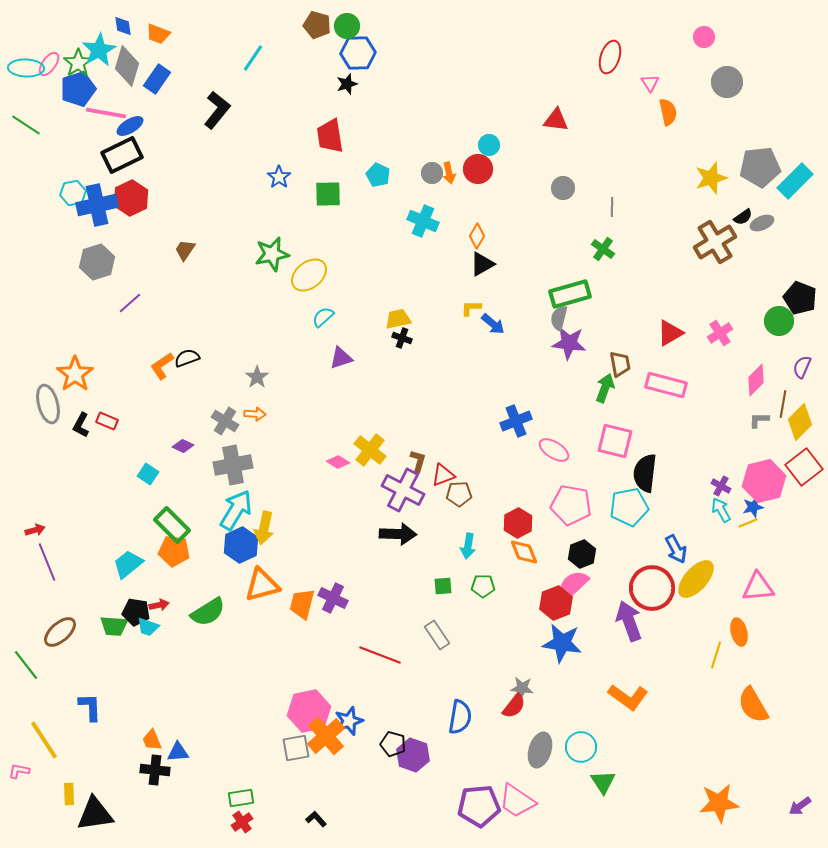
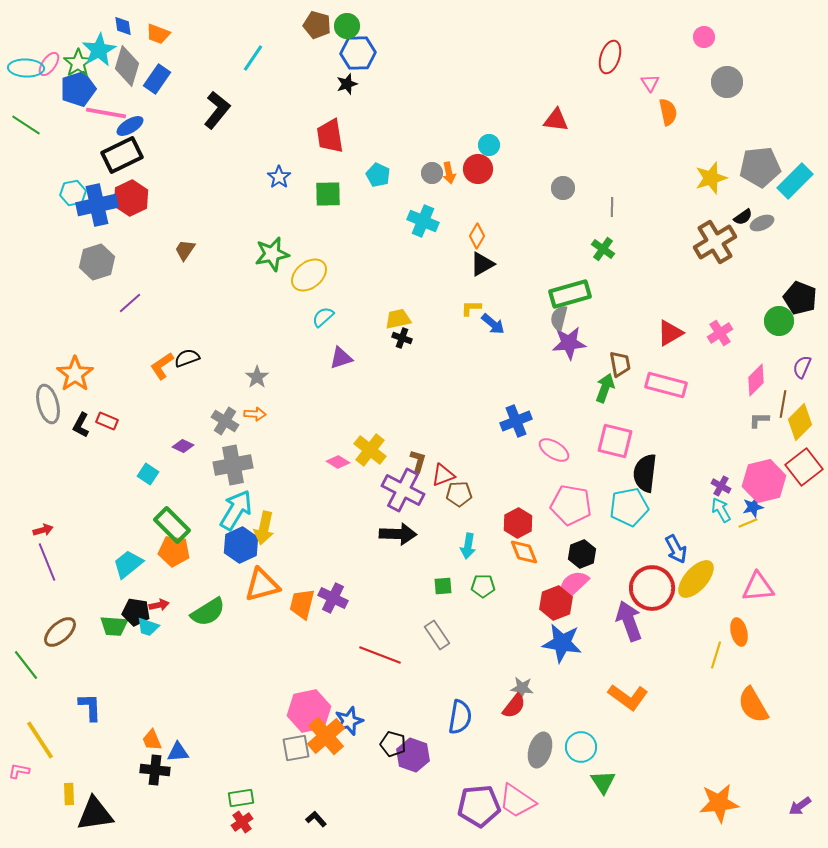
purple star at (569, 343): rotated 12 degrees counterclockwise
red arrow at (35, 530): moved 8 px right
yellow line at (44, 740): moved 4 px left
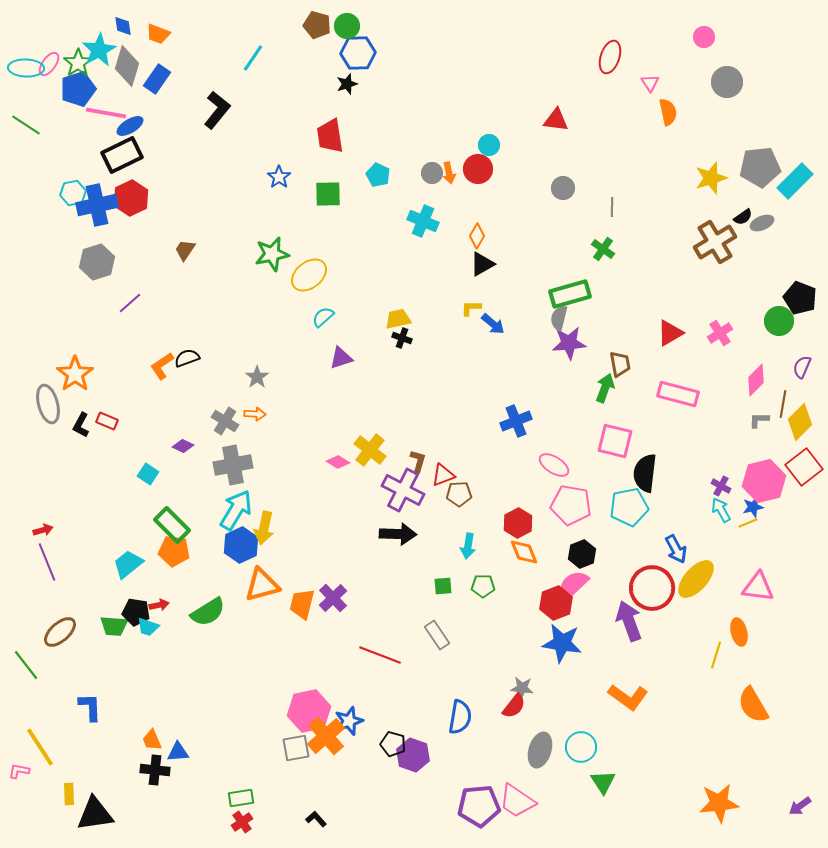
pink rectangle at (666, 385): moved 12 px right, 9 px down
pink ellipse at (554, 450): moved 15 px down
pink triangle at (758, 587): rotated 12 degrees clockwise
purple cross at (333, 598): rotated 20 degrees clockwise
yellow line at (40, 740): moved 7 px down
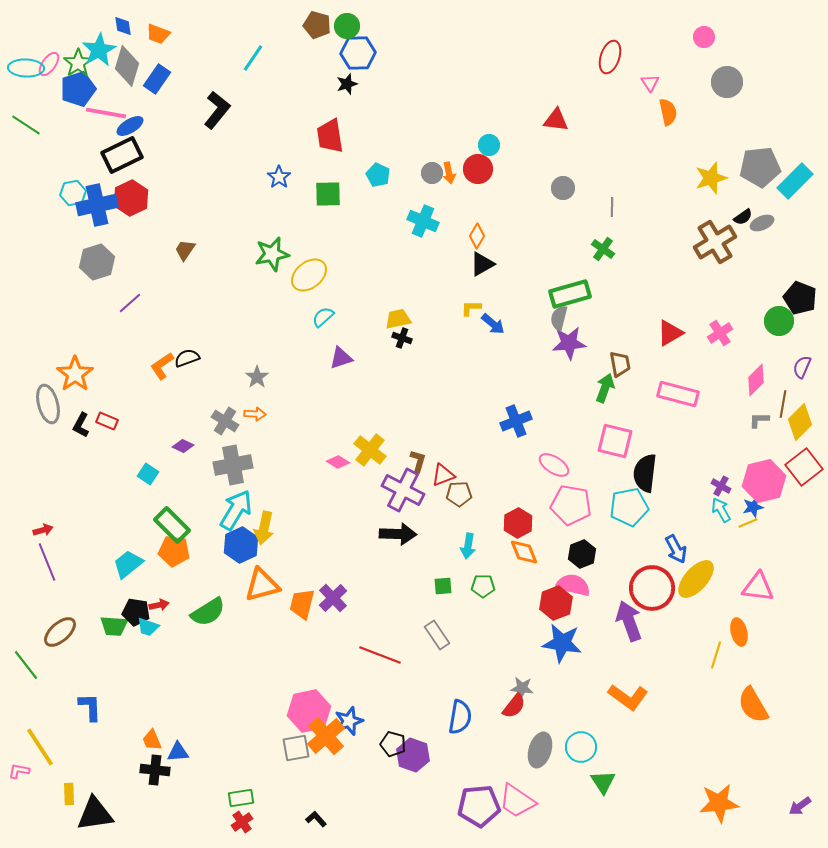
pink semicircle at (573, 585): rotated 56 degrees clockwise
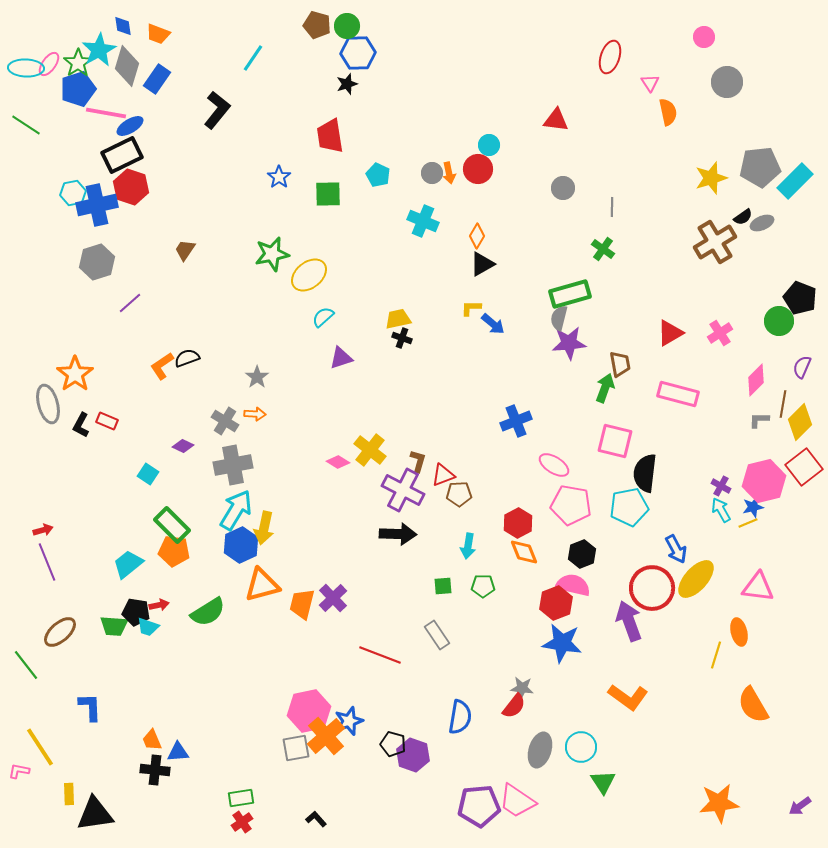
red hexagon at (131, 198): moved 11 px up; rotated 16 degrees counterclockwise
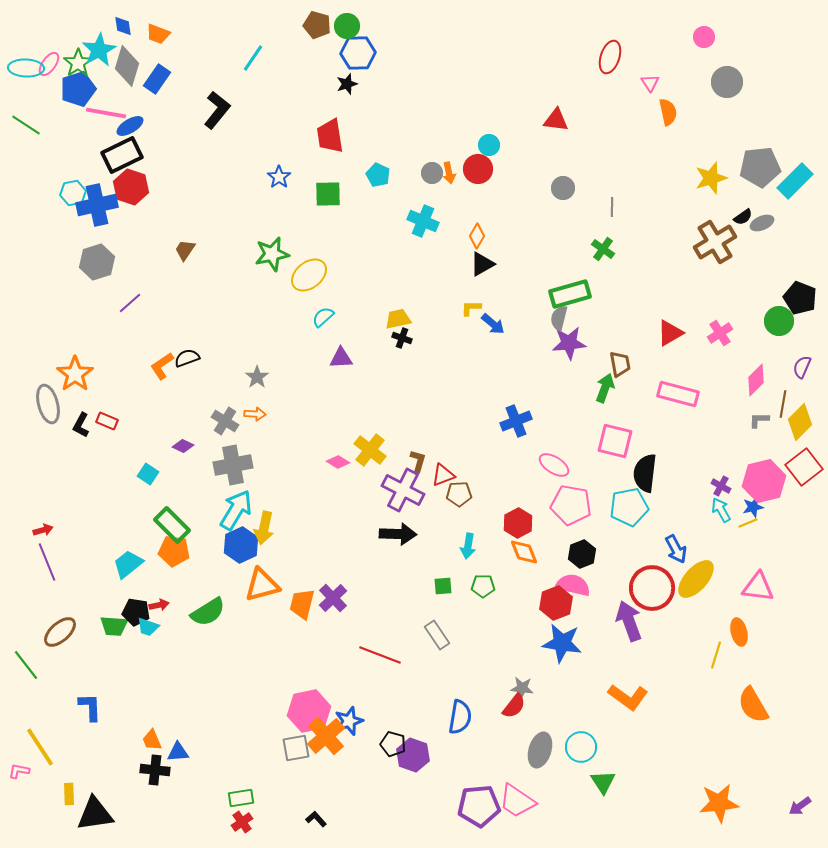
purple triangle at (341, 358): rotated 15 degrees clockwise
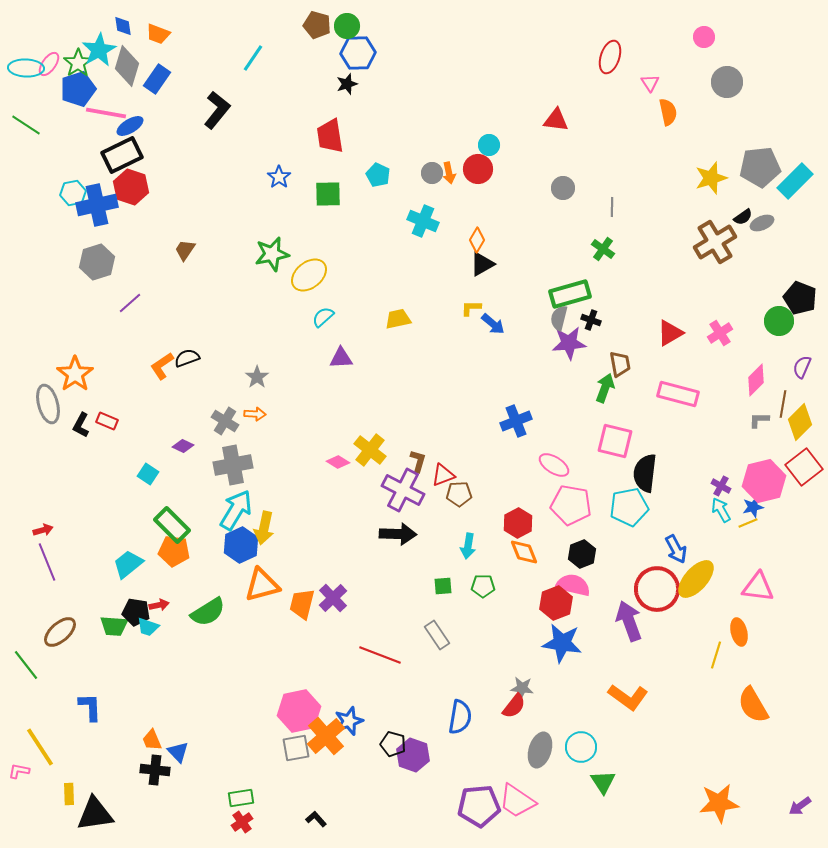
orange diamond at (477, 236): moved 4 px down
black cross at (402, 338): moved 189 px right, 18 px up
red circle at (652, 588): moved 5 px right, 1 px down
pink hexagon at (309, 711): moved 10 px left
blue triangle at (178, 752): rotated 50 degrees clockwise
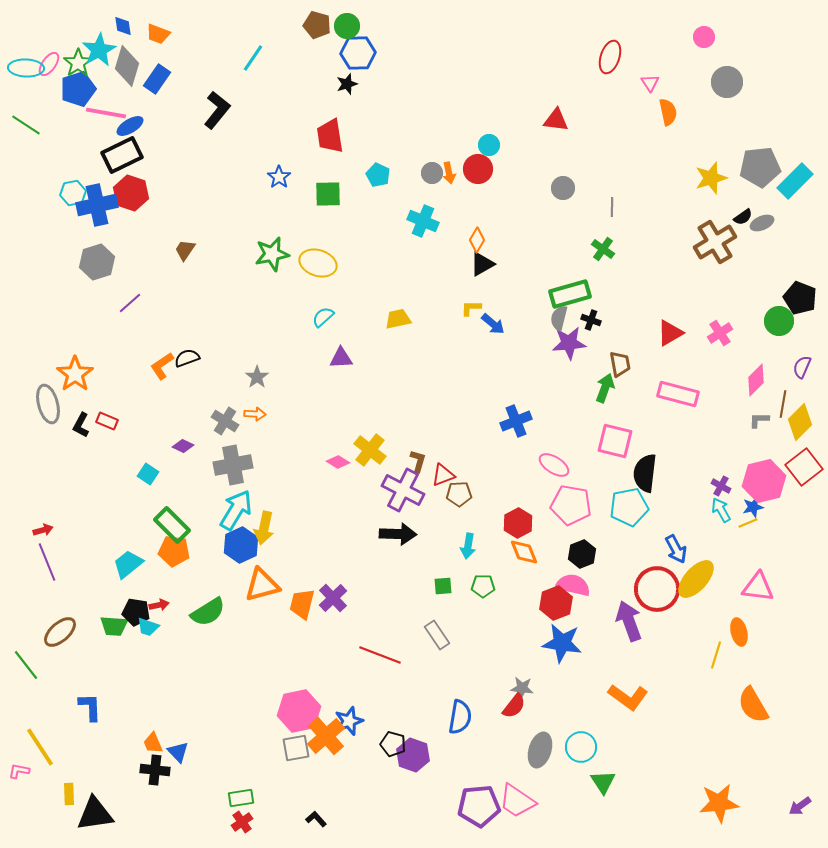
red hexagon at (131, 187): moved 6 px down
yellow ellipse at (309, 275): moved 9 px right, 12 px up; rotated 57 degrees clockwise
orange trapezoid at (152, 740): moved 1 px right, 3 px down
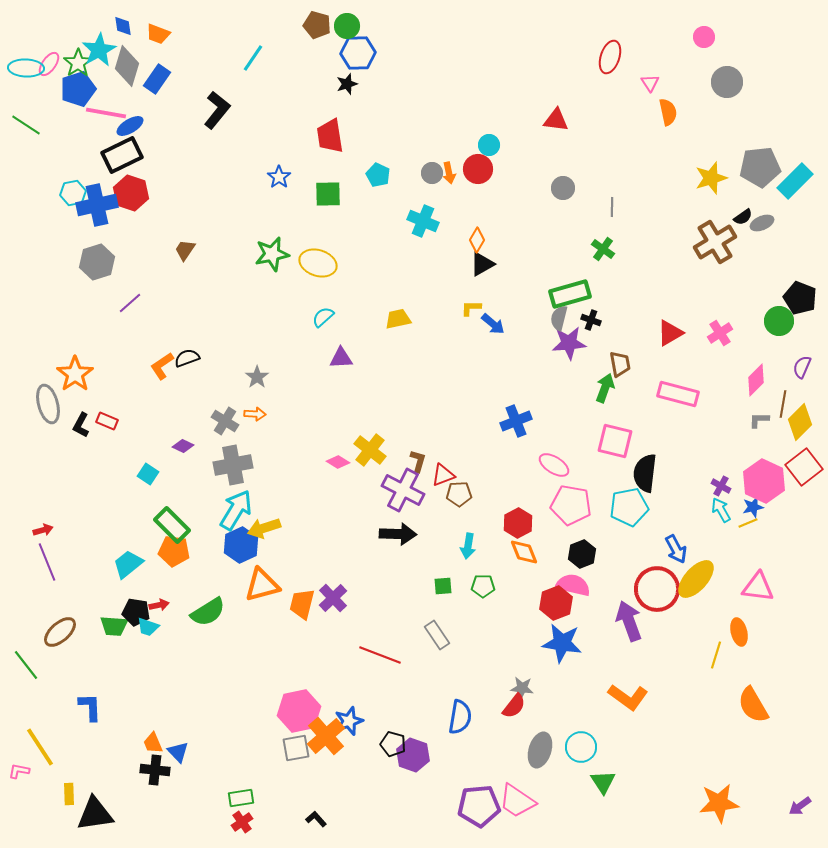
pink hexagon at (764, 481): rotated 21 degrees counterclockwise
yellow arrow at (264, 528): rotated 60 degrees clockwise
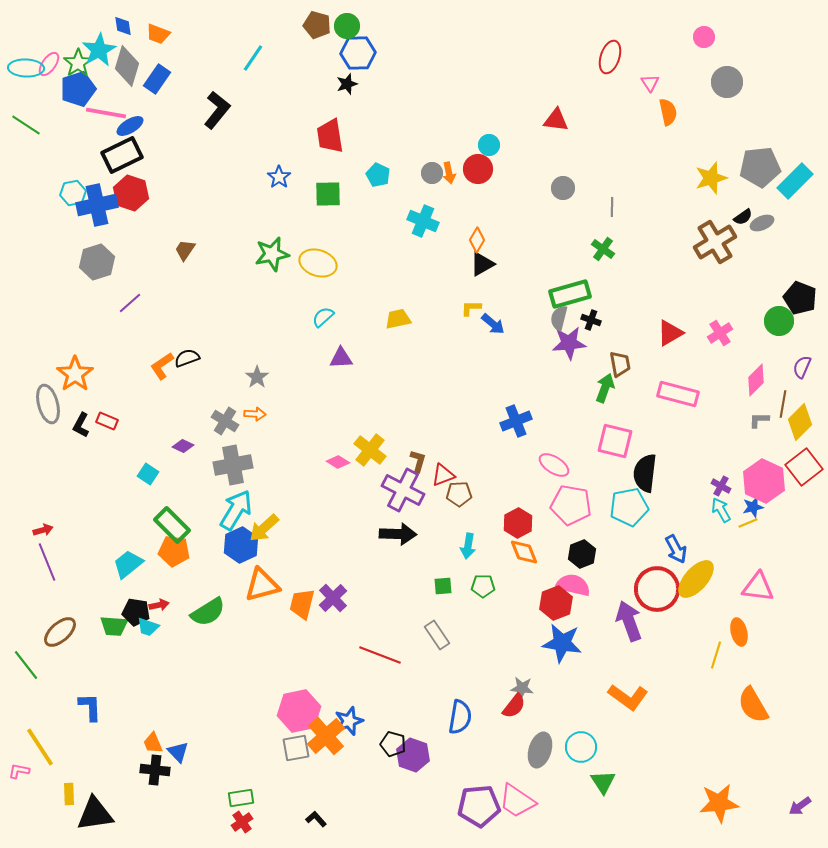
yellow arrow at (264, 528): rotated 24 degrees counterclockwise
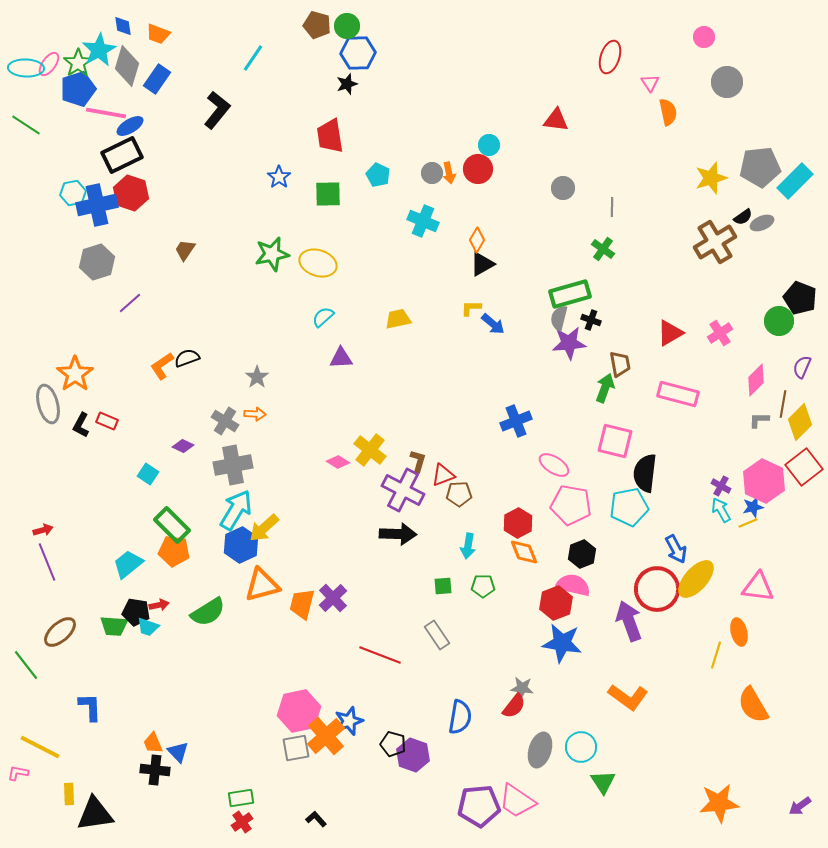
yellow line at (40, 747): rotated 30 degrees counterclockwise
pink L-shape at (19, 771): moved 1 px left, 2 px down
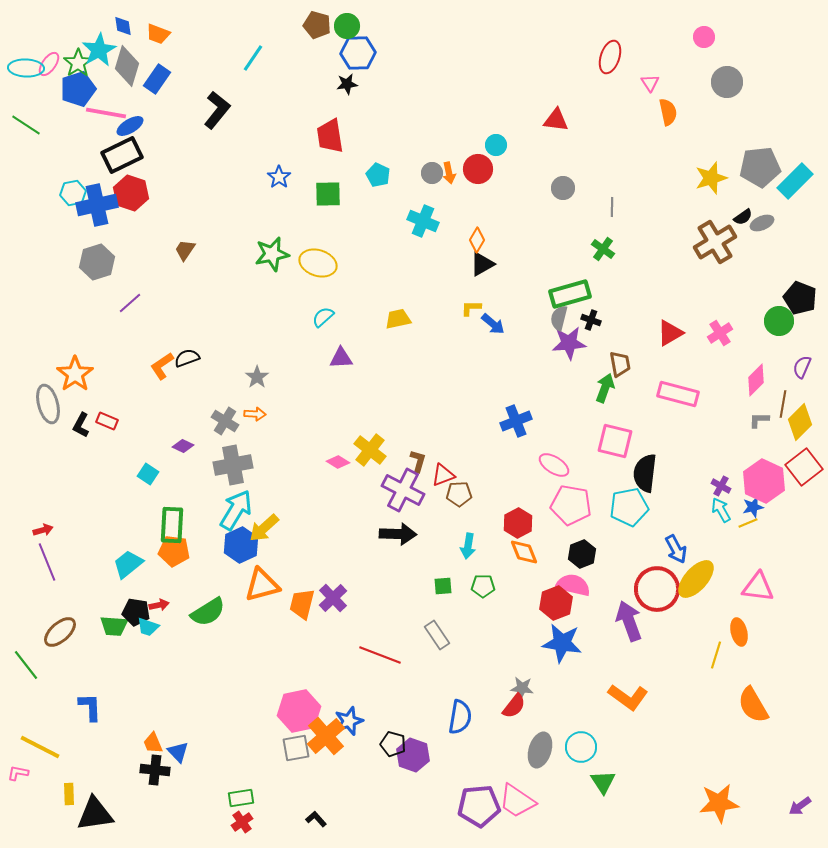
black star at (347, 84): rotated 10 degrees clockwise
cyan circle at (489, 145): moved 7 px right
green rectangle at (172, 525): rotated 48 degrees clockwise
